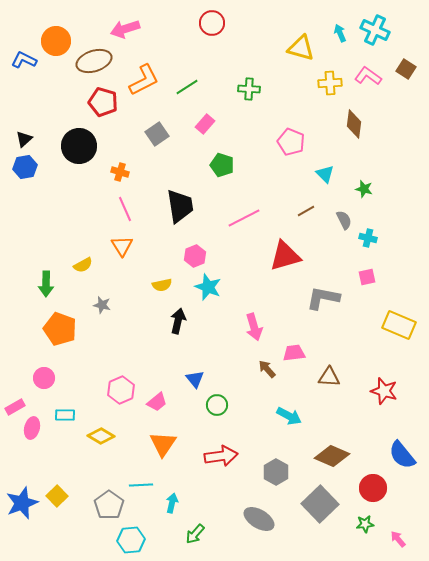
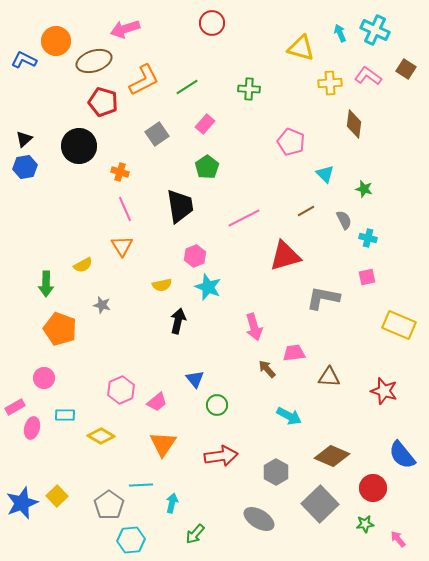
green pentagon at (222, 165): moved 15 px left, 2 px down; rotated 20 degrees clockwise
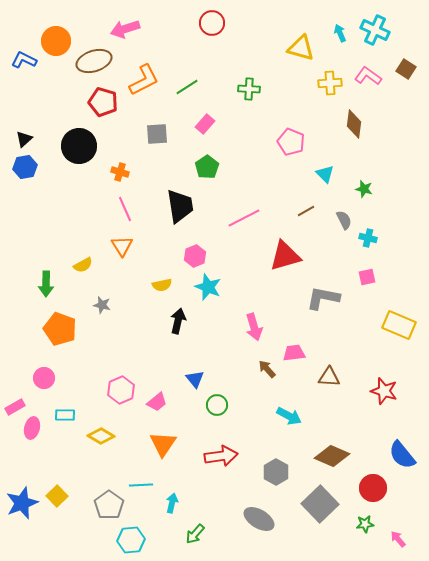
gray square at (157, 134): rotated 30 degrees clockwise
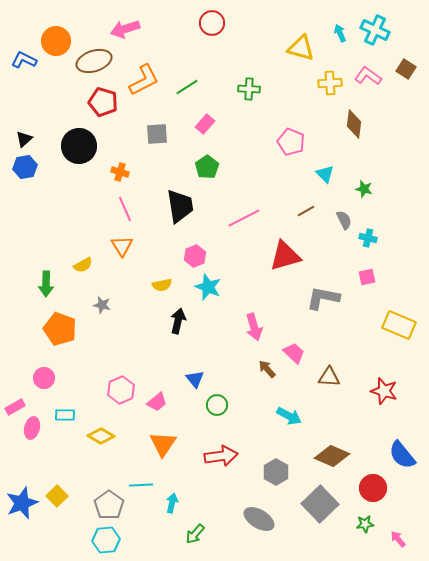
pink trapezoid at (294, 353): rotated 50 degrees clockwise
cyan hexagon at (131, 540): moved 25 px left
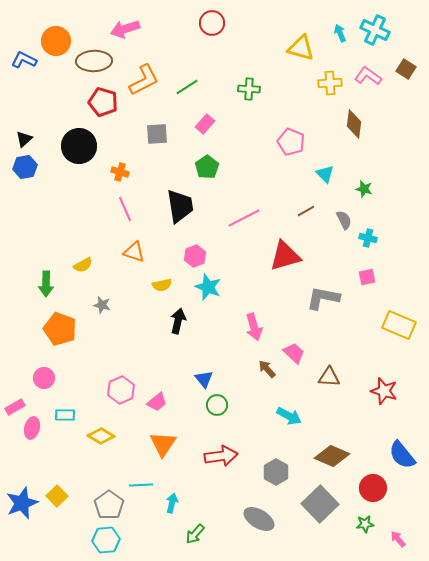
brown ellipse at (94, 61): rotated 16 degrees clockwise
orange triangle at (122, 246): moved 12 px right, 6 px down; rotated 40 degrees counterclockwise
blue triangle at (195, 379): moved 9 px right
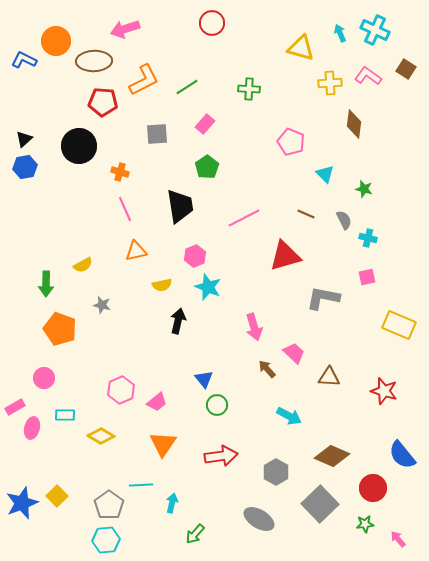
red pentagon at (103, 102): rotated 12 degrees counterclockwise
brown line at (306, 211): moved 3 px down; rotated 54 degrees clockwise
orange triangle at (134, 252): moved 2 px right, 1 px up; rotated 30 degrees counterclockwise
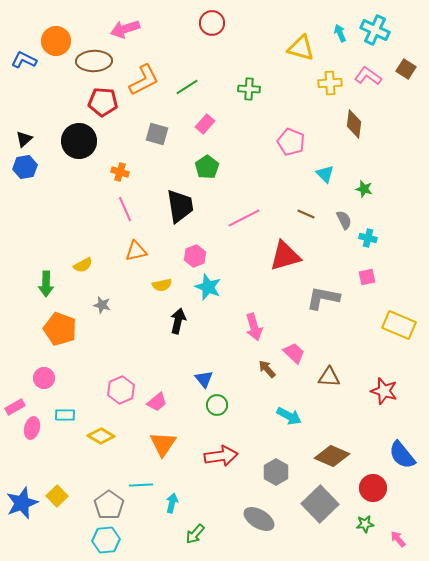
gray square at (157, 134): rotated 20 degrees clockwise
black circle at (79, 146): moved 5 px up
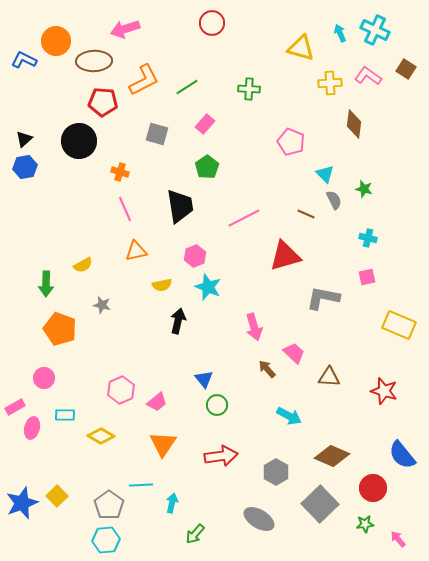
gray semicircle at (344, 220): moved 10 px left, 20 px up
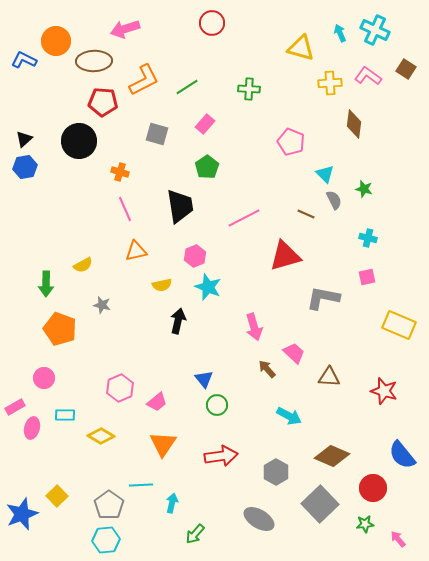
pink hexagon at (121, 390): moved 1 px left, 2 px up
blue star at (22, 503): moved 11 px down
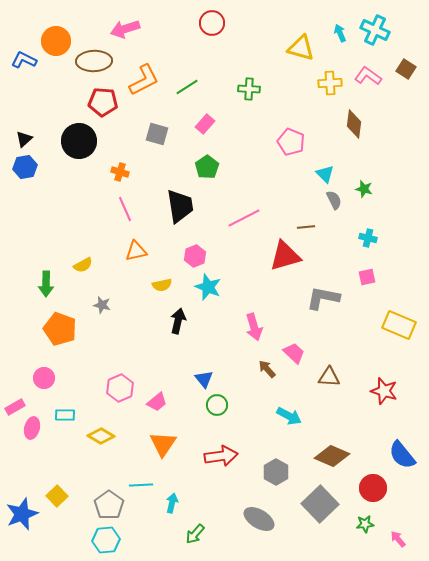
brown line at (306, 214): moved 13 px down; rotated 30 degrees counterclockwise
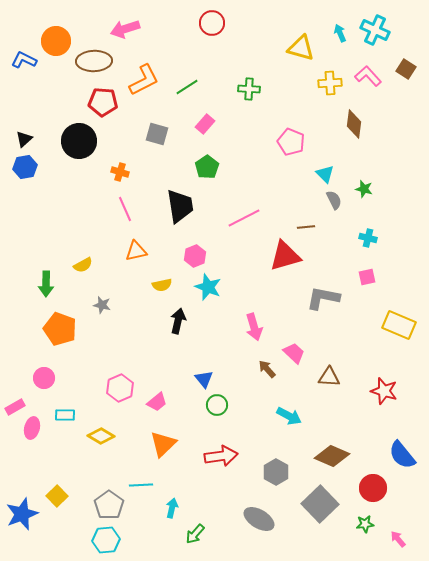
pink L-shape at (368, 76): rotated 12 degrees clockwise
orange triangle at (163, 444): rotated 12 degrees clockwise
cyan arrow at (172, 503): moved 5 px down
